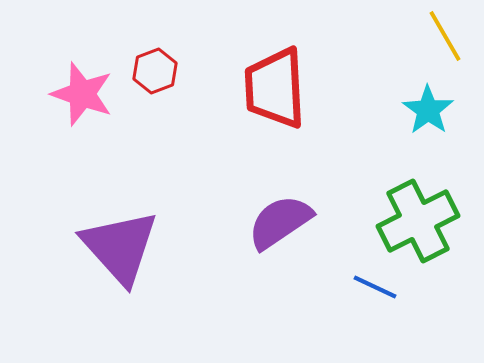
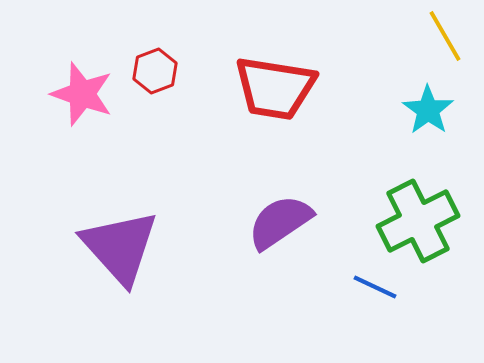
red trapezoid: rotated 78 degrees counterclockwise
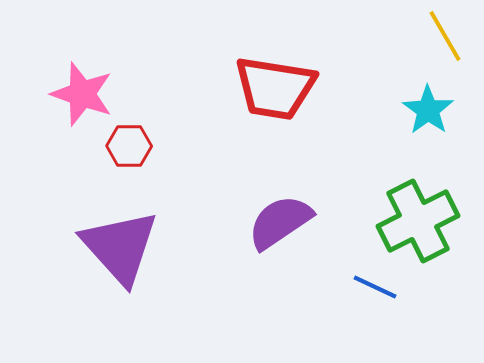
red hexagon: moved 26 px left, 75 px down; rotated 21 degrees clockwise
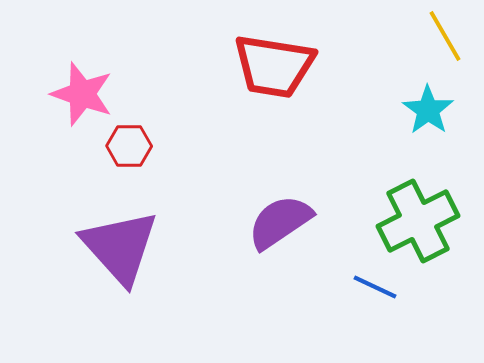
red trapezoid: moved 1 px left, 22 px up
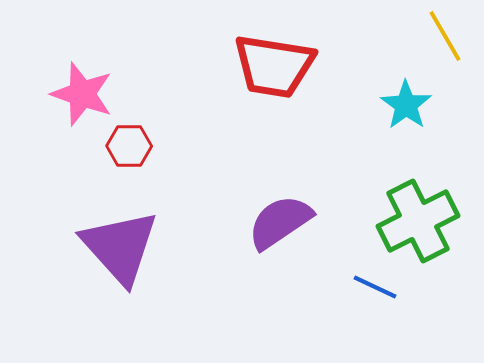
cyan star: moved 22 px left, 5 px up
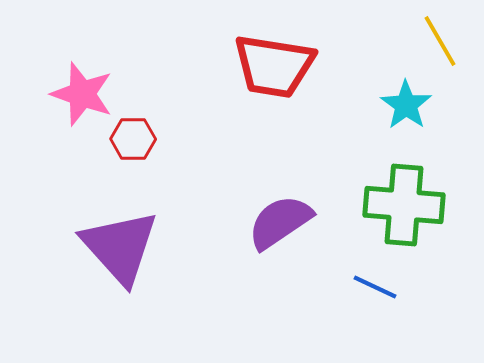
yellow line: moved 5 px left, 5 px down
red hexagon: moved 4 px right, 7 px up
green cross: moved 14 px left, 16 px up; rotated 32 degrees clockwise
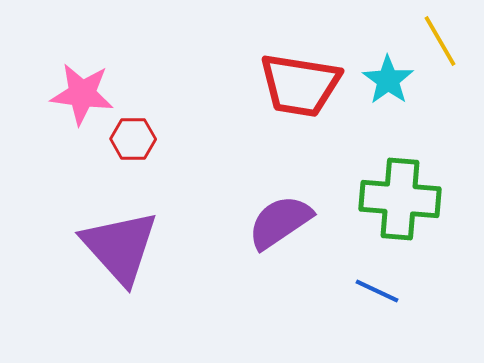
red trapezoid: moved 26 px right, 19 px down
pink star: rotated 12 degrees counterclockwise
cyan star: moved 18 px left, 25 px up
green cross: moved 4 px left, 6 px up
blue line: moved 2 px right, 4 px down
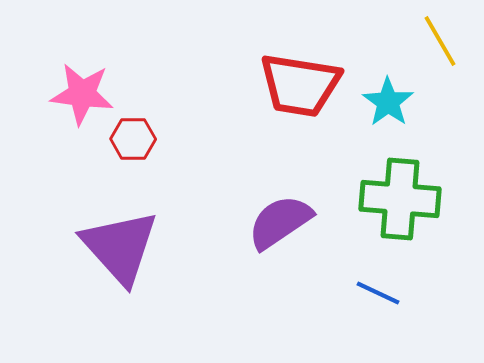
cyan star: moved 22 px down
blue line: moved 1 px right, 2 px down
